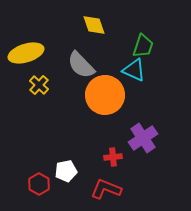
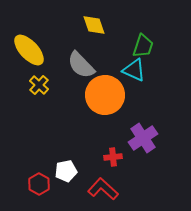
yellow ellipse: moved 3 px right, 3 px up; rotated 64 degrees clockwise
red L-shape: moved 3 px left; rotated 20 degrees clockwise
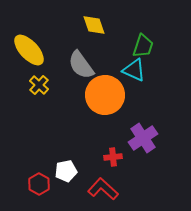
gray semicircle: rotated 8 degrees clockwise
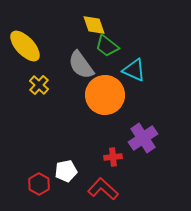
green trapezoid: moved 36 px left; rotated 110 degrees clockwise
yellow ellipse: moved 4 px left, 4 px up
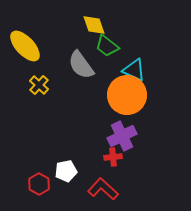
orange circle: moved 22 px right
purple cross: moved 21 px left, 2 px up; rotated 8 degrees clockwise
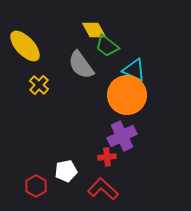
yellow diamond: moved 5 px down; rotated 10 degrees counterclockwise
red cross: moved 6 px left
red hexagon: moved 3 px left, 2 px down
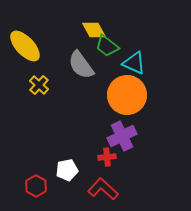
cyan triangle: moved 7 px up
white pentagon: moved 1 px right, 1 px up
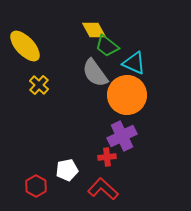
gray semicircle: moved 14 px right, 8 px down
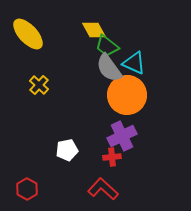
yellow ellipse: moved 3 px right, 12 px up
gray semicircle: moved 14 px right, 5 px up
red cross: moved 5 px right
white pentagon: moved 20 px up
red hexagon: moved 9 px left, 3 px down
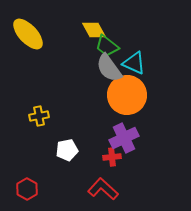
yellow cross: moved 31 px down; rotated 36 degrees clockwise
purple cross: moved 2 px right, 2 px down
